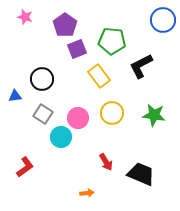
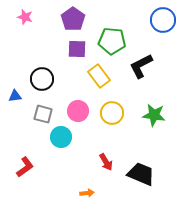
purple pentagon: moved 8 px right, 6 px up
purple square: rotated 24 degrees clockwise
gray square: rotated 18 degrees counterclockwise
pink circle: moved 7 px up
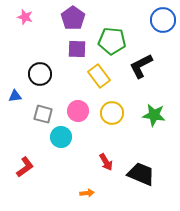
purple pentagon: moved 1 px up
black circle: moved 2 px left, 5 px up
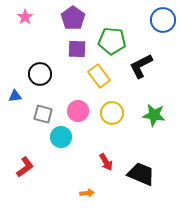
pink star: rotated 21 degrees clockwise
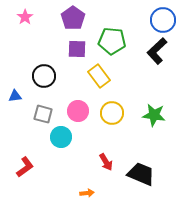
black L-shape: moved 16 px right, 15 px up; rotated 16 degrees counterclockwise
black circle: moved 4 px right, 2 px down
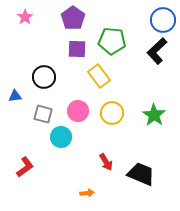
black circle: moved 1 px down
green star: rotated 25 degrees clockwise
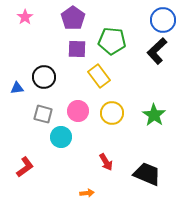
blue triangle: moved 2 px right, 8 px up
black trapezoid: moved 6 px right
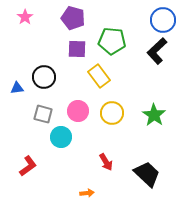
purple pentagon: rotated 20 degrees counterclockwise
red L-shape: moved 3 px right, 1 px up
black trapezoid: rotated 20 degrees clockwise
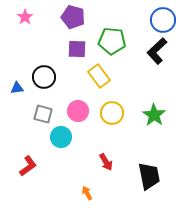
purple pentagon: moved 1 px up
black trapezoid: moved 2 px right, 2 px down; rotated 36 degrees clockwise
orange arrow: rotated 112 degrees counterclockwise
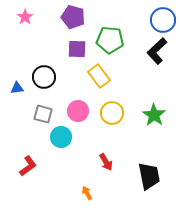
green pentagon: moved 2 px left, 1 px up
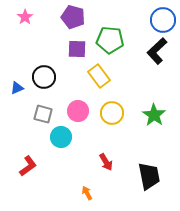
blue triangle: rotated 16 degrees counterclockwise
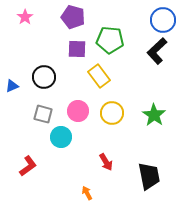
blue triangle: moved 5 px left, 2 px up
